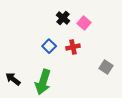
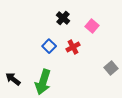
pink square: moved 8 px right, 3 px down
red cross: rotated 16 degrees counterclockwise
gray square: moved 5 px right, 1 px down; rotated 16 degrees clockwise
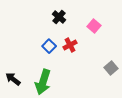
black cross: moved 4 px left, 1 px up
pink square: moved 2 px right
red cross: moved 3 px left, 2 px up
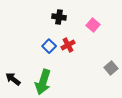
black cross: rotated 32 degrees counterclockwise
pink square: moved 1 px left, 1 px up
red cross: moved 2 px left
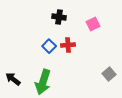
pink square: moved 1 px up; rotated 24 degrees clockwise
red cross: rotated 24 degrees clockwise
gray square: moved 2 px left, 6 px down
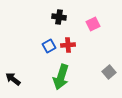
blue square: rotated 16 degrees clockwise
gray square: moved 2 px up
green arrow: moved 18 px right, 5 px up
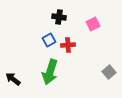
blue square: moved 6 px up
green arrow: moved 11 px left, 5 px up
